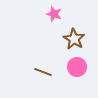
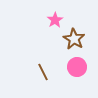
pink star: moved 1 px right, 6 px down; rotated 21 degrees clockwise
brown line: rotated 42 degrees clockwise
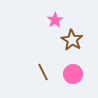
brown star: moved 2 px left, 1 px down
pink circle: moved 4 px left, 7 px down
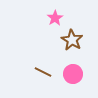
pink star: moved 2 px up
brown line: rotated 36 degrees counterclockwise
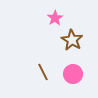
brown line: rotated 36 degrees clockwise
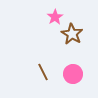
pink star: moved 1 px up
brown star: moved 6 px up
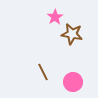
brown star: rotated 20 degrees counterclockwise
pink circle: moved 8 px down
